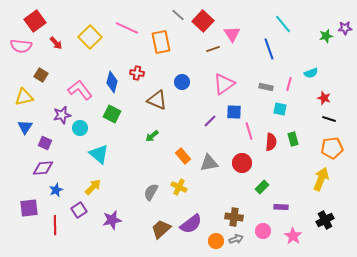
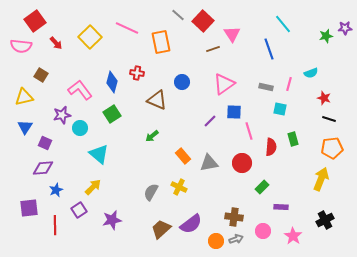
green square at (112, 114): rotated 30 degrees clockwise
red semicircle at (271, 142): moved 5 px down
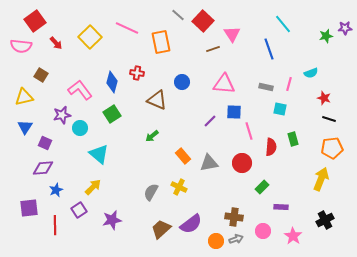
pink triangle at (224, 84): rotated 40 degrees clockwise
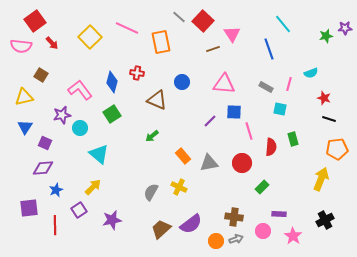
gray line at (178, 15): moved 1 px right, 2 px down
red arrow at (56, 43): moved 4 px left
gray rectangle at (266, 87): rotated 16 degrees clockwise
orange pentagon at (332, 148): moved 5 px right, 1 px down
purple rectangle at (281, 207): moved 2 px left, 7 px down
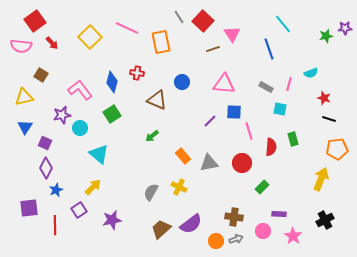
gray line at (179, 17): rotated 16 degrees clockwise
purple diamond at (43, 168): moved 3 px right; rotated 60 degrees counterclockwise
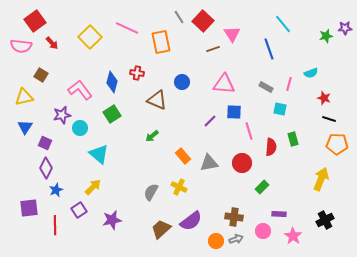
orange pentagon at (337, 149): moved 5 px up; rotated 10 degrees clockwise
purple semicircle at (191, 224): moved 3 px up
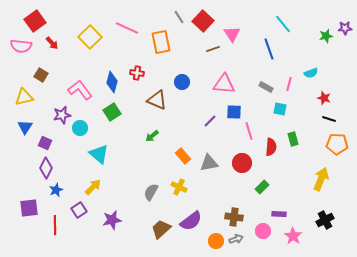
green square at (112, 114): moved 2 px up
